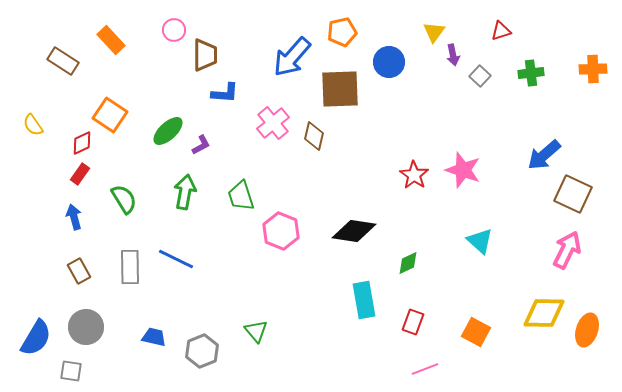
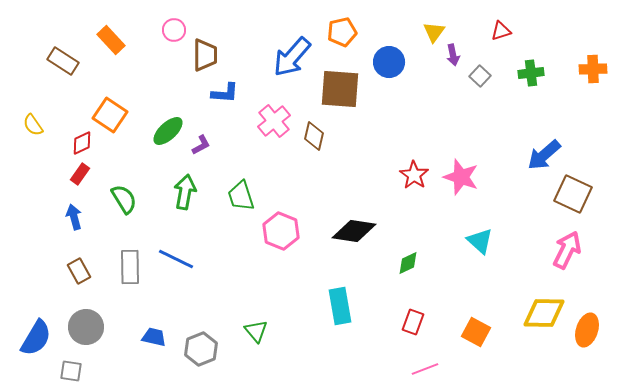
brown square at (340, 89): rotated 6 degrees clockwise
pink cross at (273, 123): moved 1 px right, 2 px up
pink star at (463, 170): moved 2 px left, 7 px down
cyan rectangle at (364, 300): moved 24 px left, 6 px down
gray hexagon at (202, 351): moved 1 px left, 2 px up
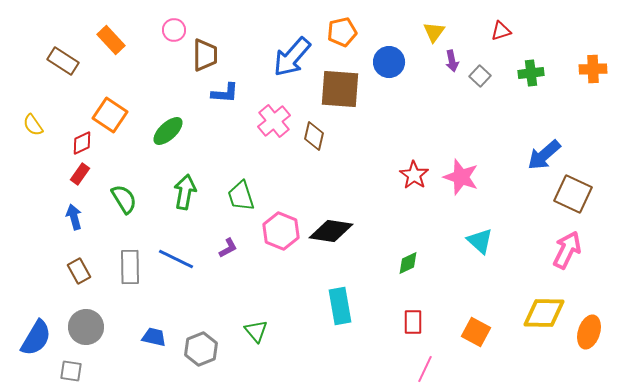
purple arrow at (453, 55): moved 1 px left, 6 px down
purple L-shape at (201, 145): moved 27 px right, 103 px down
black diamond at (354, 231): moved 23 px left
red rectangle at (413, 322): rotated 20 degrees counterclockwise
orange ellipse at (587, 330): moved 2 px right, 2 px down
pink line at (425, 369): rotated 44 degrees counterclockwise
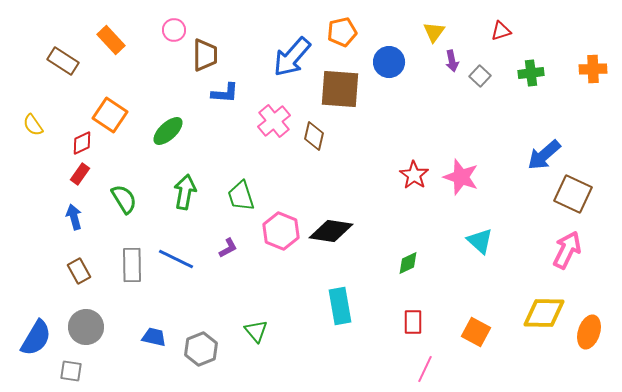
gray rectangle at (130, 267): moved 2 px right, 2 px up
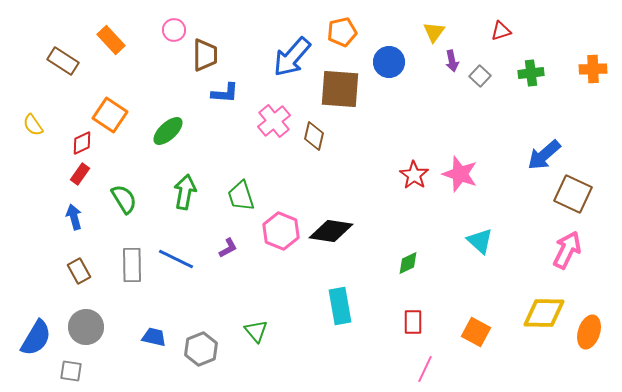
pink star at (461, 177): moved 1 px left, 3 px up
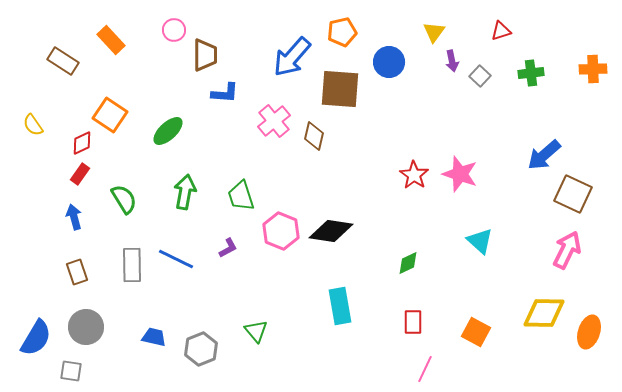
brown rectangle at (79, 271): moved 2 px left, 1 px down; rotated 10 degrees clockwise
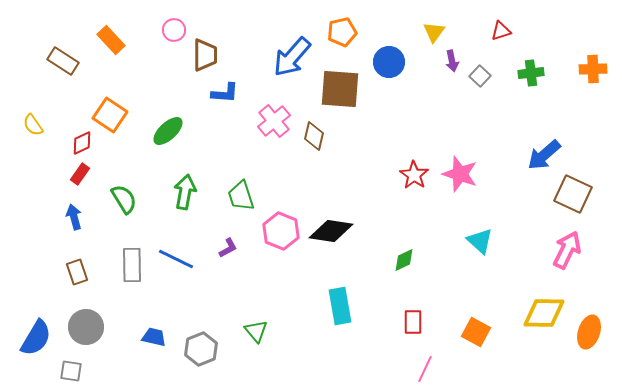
green diamond at (408, 263): moved 4 px left, 3 px up
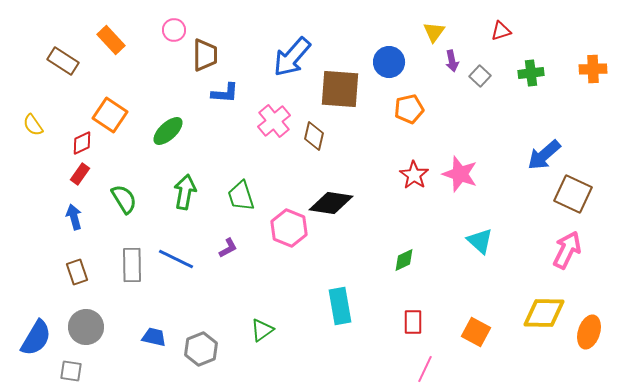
orange pentagon at (342, 32): moved 67 px right, 77 px down
pink hexagon at (281, 231): moved 8 px right, 3 px up
black diamond at (331, 231): moved 28 px up
green triangle at (256, 331): moved 6 px right, 1 px up; rotated 35 degrees clockwise
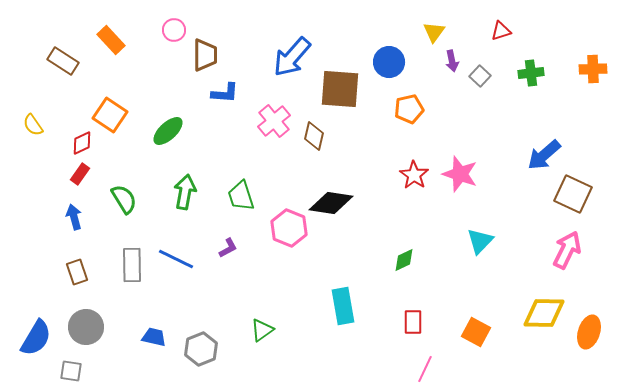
cyan triangle at (480, 241): rotated 32 degrees clockwise
cyan rectangle at (340, 306): moved 3 px right
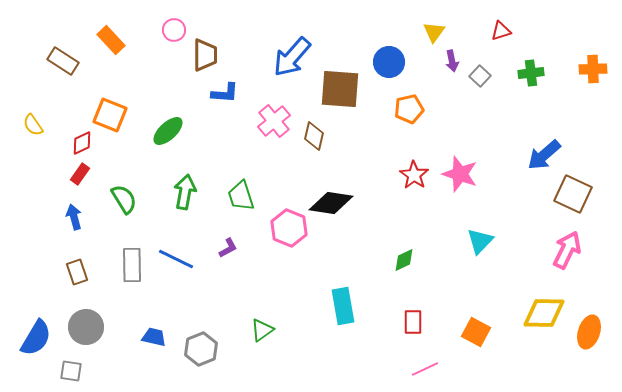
orange square at (110, 115): rotated 12 degrees counterclockwise
pink line at (425, 369): rotated 40 degrees clockwise
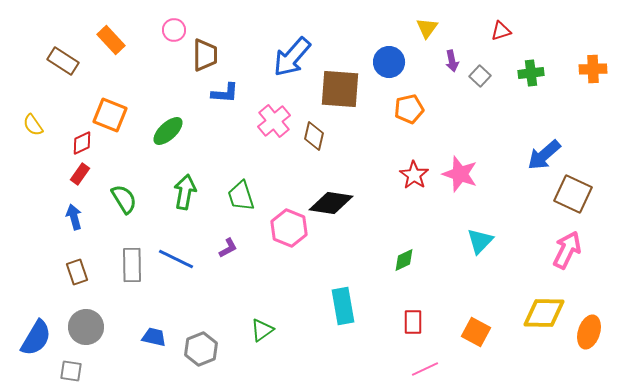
yellow triangle at (434, 32): moved 7 px left, 4 px up
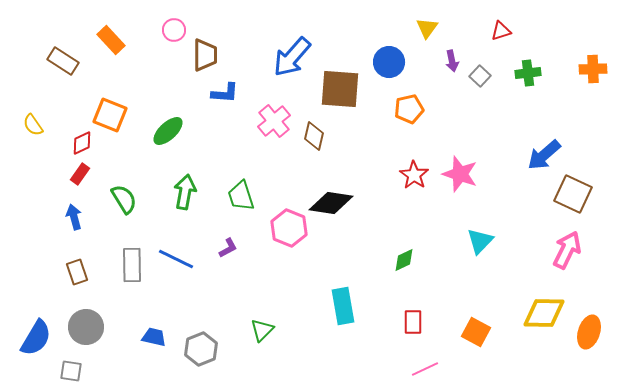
green cross at (531, 73): moved 3 px left
green triangle at (262, 330): rotated 10 degrees counterclockwise
